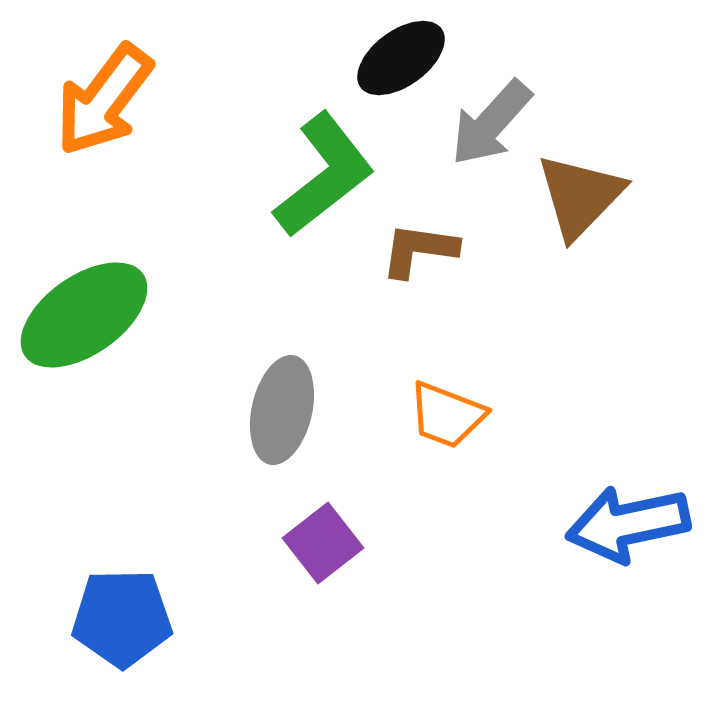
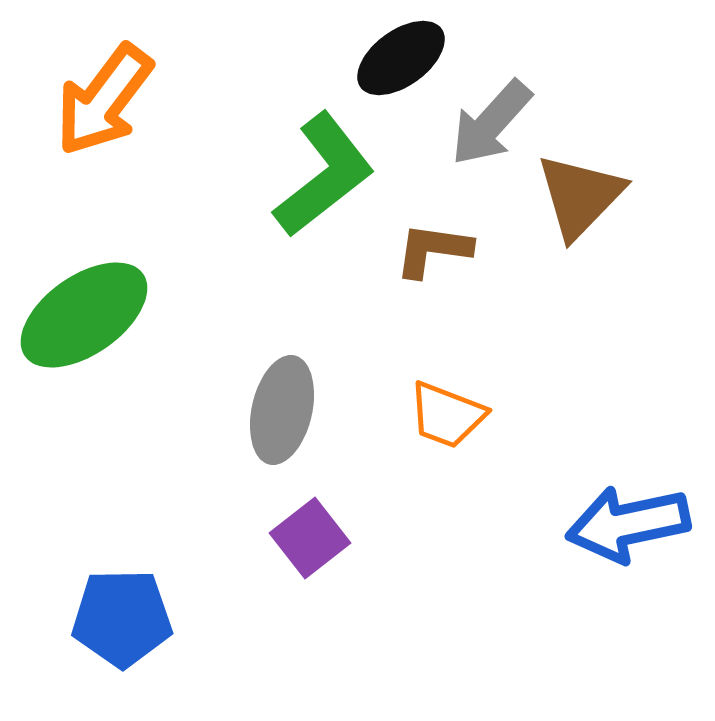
brown L-shape: moved 14 px right
purple square: moved 13 px left, 5 px up
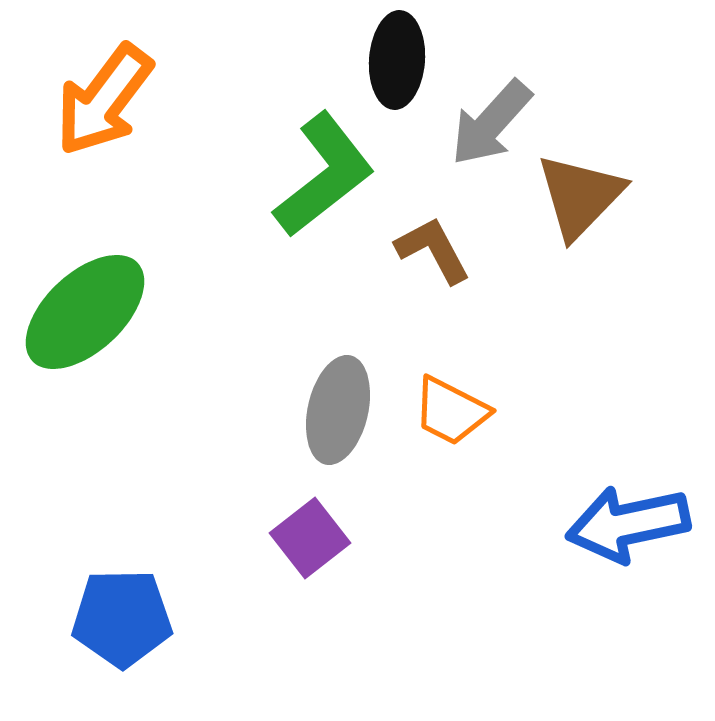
black ellipse: moved 4 px left, 2 px down; rotated 50 degrees counterclockwise
brown L-shape: rotated 54 degrees clockwise
green ellipse: moved 1 px right, 3 px up; rotated 8 degrees counterclockwise
gray ellipse: moved 56 px right
orange trapezoid: moved 4 px right, 4 px up; rotated 6 degrees clockwise
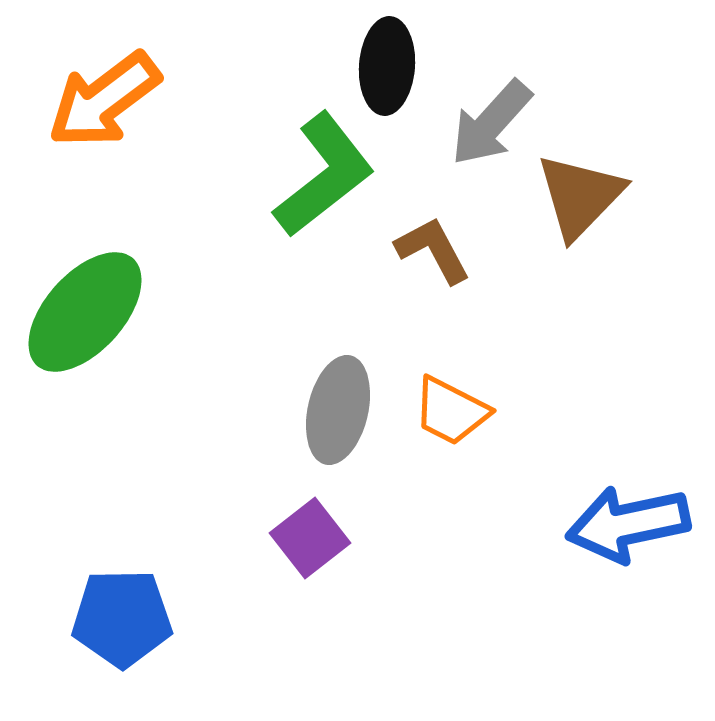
black ellipse: moved 10 px left, 6 px down
orange arrow: rotated 16 degrees clockwise
green ellipse: rotated 5 degrees counterclockwise
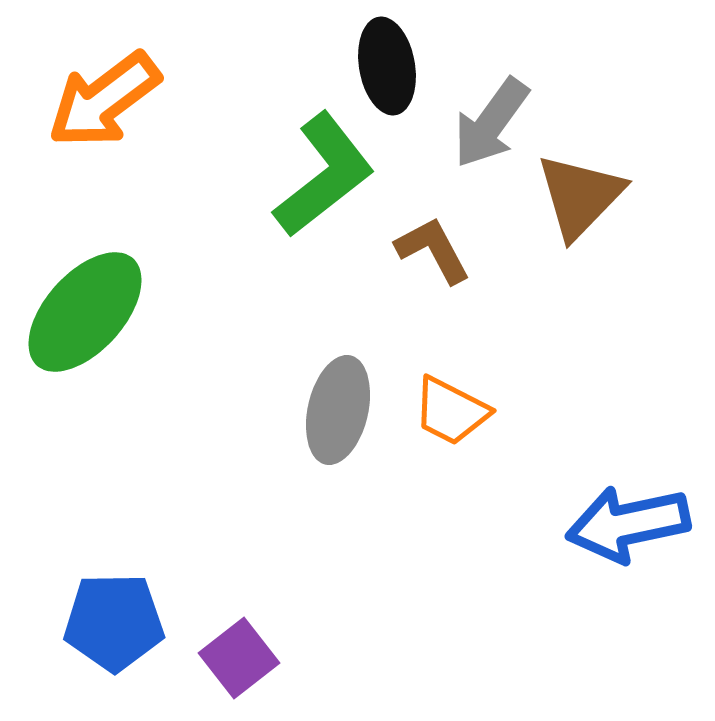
black ellipse: rotated 14 degrees counterclockwise
gray arrow: rotated 6 degrees counterclockwise
purple square: moved 71 px left, 120 px down
blue pentagon: moved 8 px left, 4 px down
